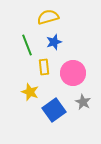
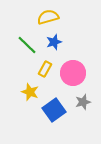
green line: rotated 25 degrees counterclockwise
yellow rectangle: moved 1 px right, 2 px down; rotated 35 degrees clockwise
gray star: rotated 28 degrees clockwise
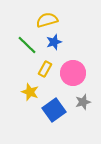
yellow semicircle: moved 1 px left, 3 px down
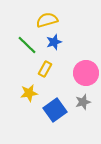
pink circle: moved 13 px right
yellow star: moved 1 px left, 1 px down; rotated 30 degrees counterclockwise
blue square: moved 1 px right
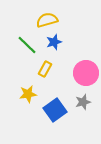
yellow star: moved 1 px left, 1 px down
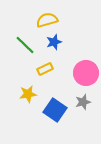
green line: moved 2 px left
yellow rectangle: rotated 35 degrees clockwise
blue square: rotated 20 degrees counterclockwise
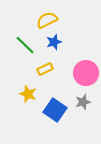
yellow semicircle: rotated 10 degrees counterclockwise
yellow star: rotated 30 degrees clockwise
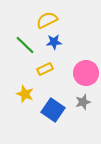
blue star: rotated 14 degrees clockwise
yellow star: moved 3 px left
blue square: moved 2 px left
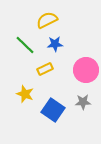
blue star: moved 1 px right, 2 px down
pink circle: moved 3 px up
gray star: rotated 14 degrees clockwise
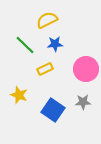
pink circle: moved 1 px up
yellow star: moved 6 px left, 1 px down
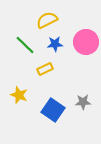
pink circle: moved 27 px up
